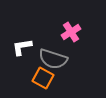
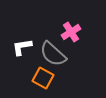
gray semicircle: moved 5 px up; rotated 24 degrees clockwise
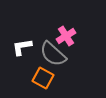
pink cross: moved 5 px left, 4 px down
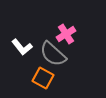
pink cross: moved 2 px up
white L-shape: rotated 120 degrees counterclockwise
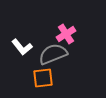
gray semicircle: rotated 116 degrees clockwise
orange square: rotated 35 degrees counterclockwise
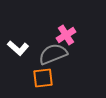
pink cross: moved 1 px down
white L-shape: moved 4 px left, 1 px down; rotated 10 degrees counterclockwise
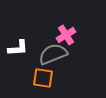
white L-shape: rotated 45 degrees counterclockwise
orange square: rotated 15 degrees clockwise
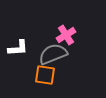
orange square: moved 2 px right, 3 px up
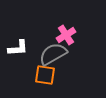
gray semicircle: rotated 8 degrees counterclockwise
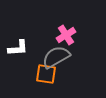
gray semicircle: moved 3 px right, 3 px down
orange square: moved 1 px right, 1 px up
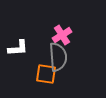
pink cross: moved 4 px left
gray semicircle: moved 2 px right; rotated 116 degrees clockwise
